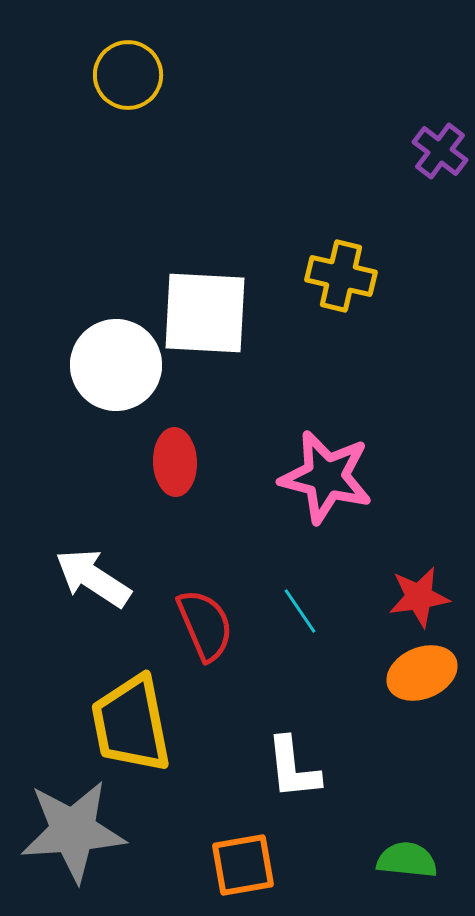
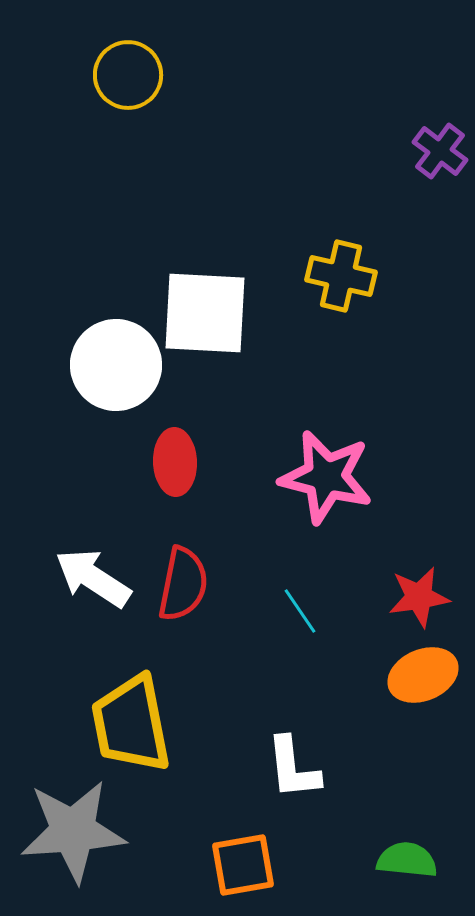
red semicircle: moved 22 px left, 41 px up; rotated 34 degrees clockwise
orange ellipse: moved 1 px right, 2 px down
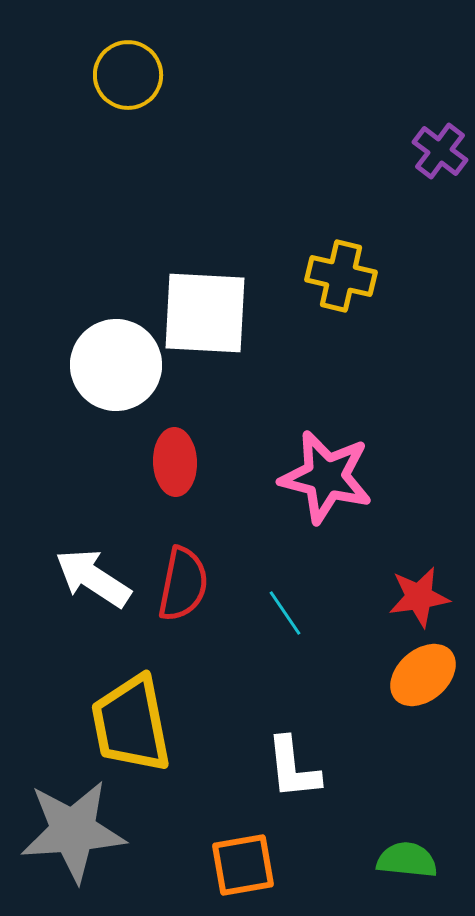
cyan line: moved 15 px left, 2 px down
orange ellipse: rotated 18 degrees counterclockwise
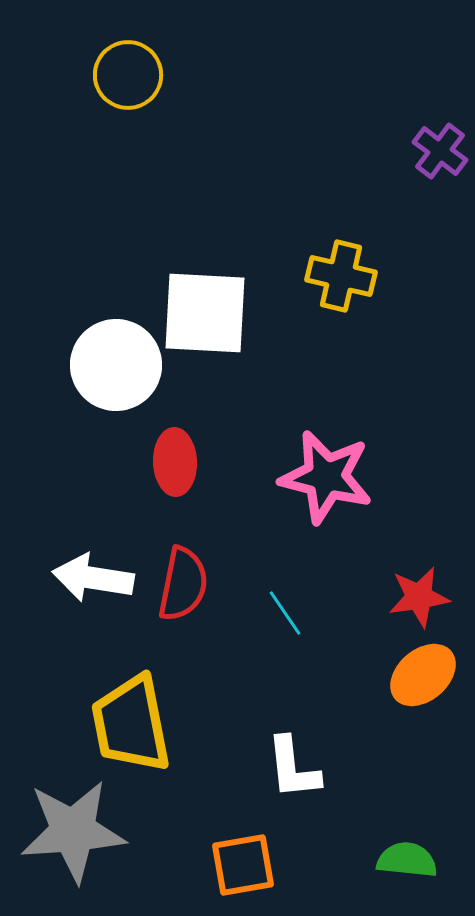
white arrow: rotated 24 degrees counterclockwise
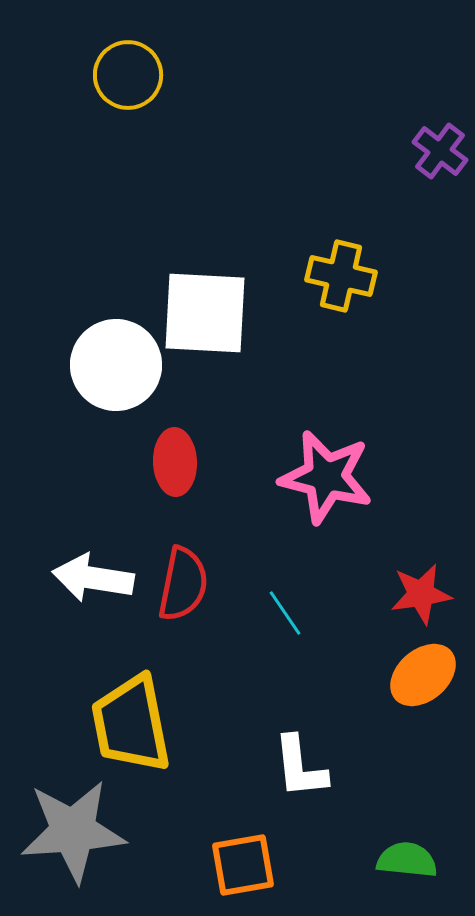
red star: moved 2 px right, 3 px up
white L-shape: moved 7 px right, 1 px up
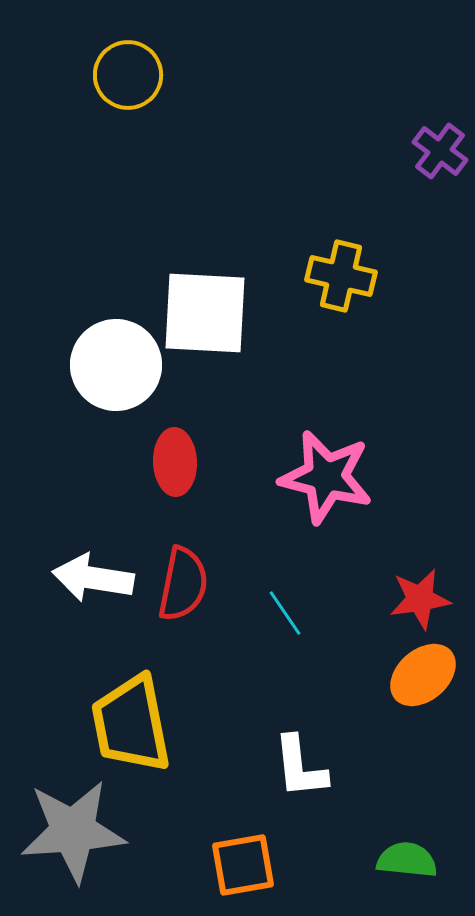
red star: moved 1 px left, 5 px down
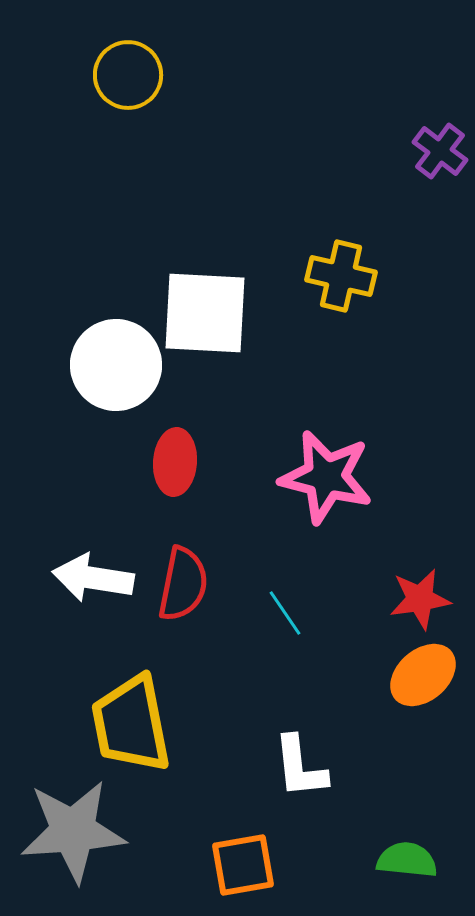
red ellipse: rotated 6 degrees clockwise
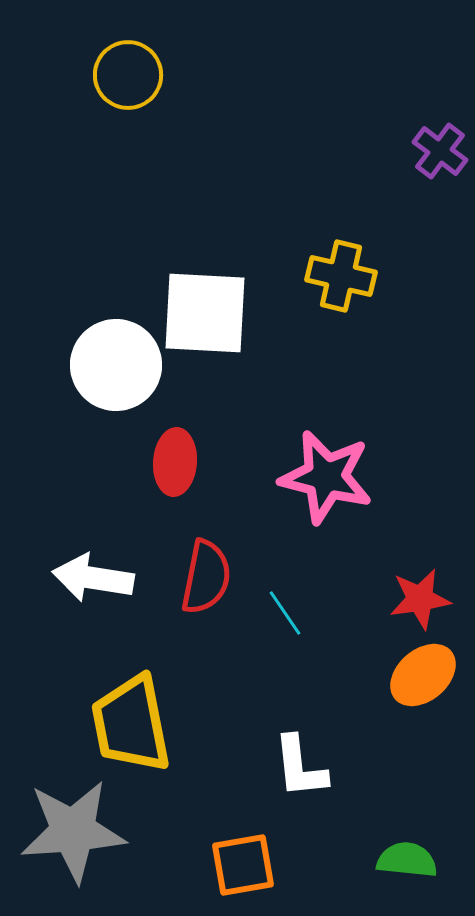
red semicircle: moved 23 px right, 7 px up
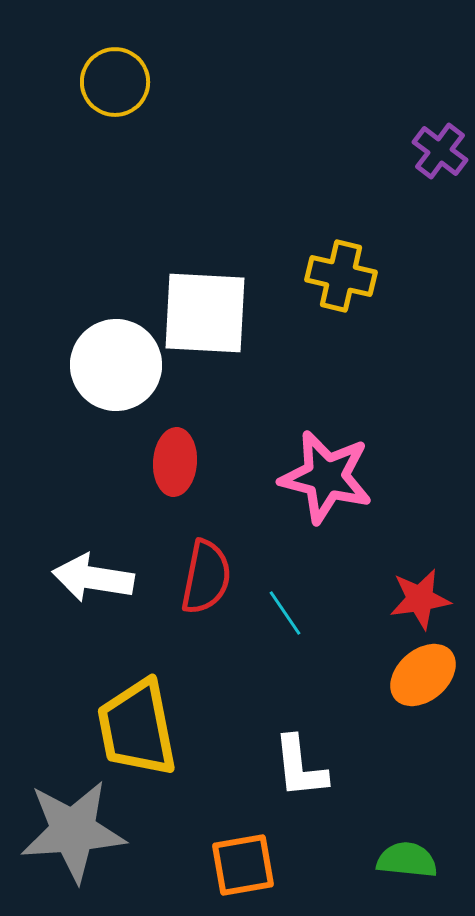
yellow circle: moved 13 px left, 7 px down
yellow trapezoid: moved 6 px right, 4 px down
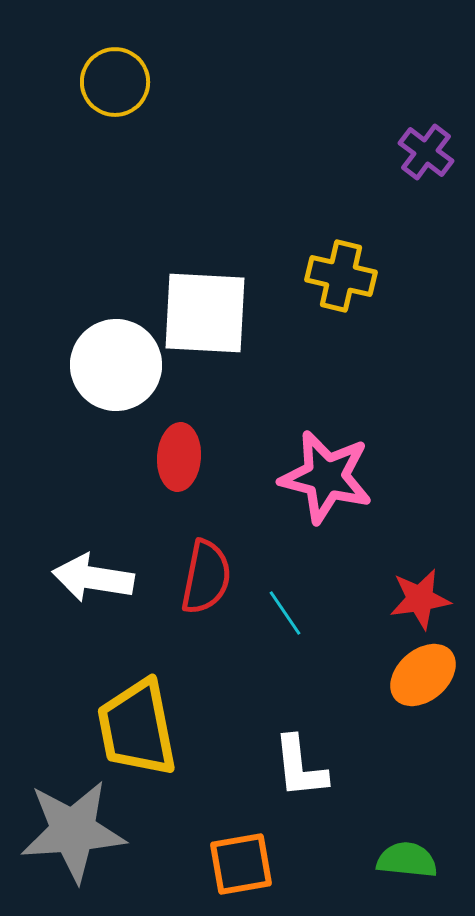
purple cross: moved 14 px left, 1 px down
red ellipse: moved 4 px right, 5 px up
orange square: moved 2 px left, 1 px up
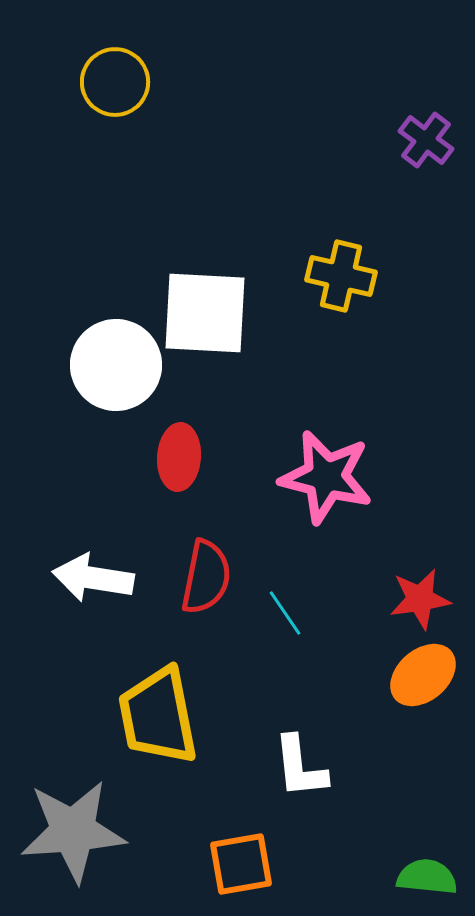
purple cross: moved 12 px up
yellow trapezoid: moved 21 px right, 12 px up
green semicircle: moved 20 px right, 17 px down
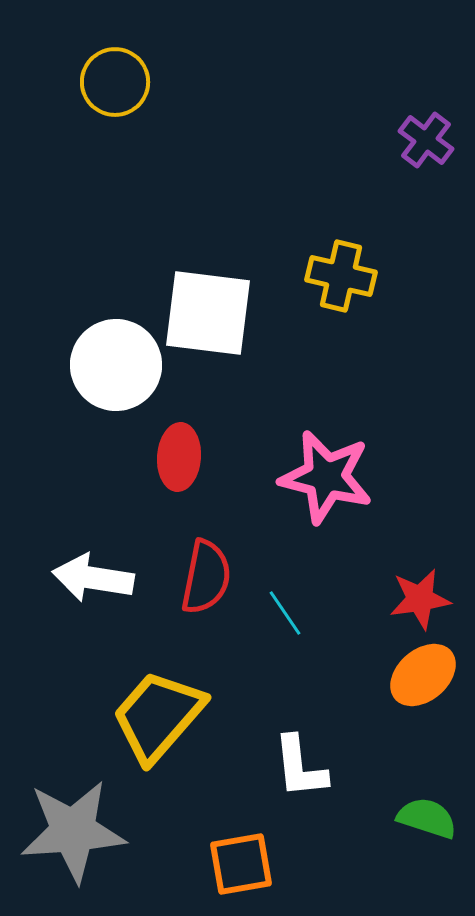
white square: moved 3 px right; rotated 4 degrees clockwise
yellow trapezoid: rotated 52 degrees clockwise
green semicircle: moved 59 px up; rotated 12 degrees clockwise
